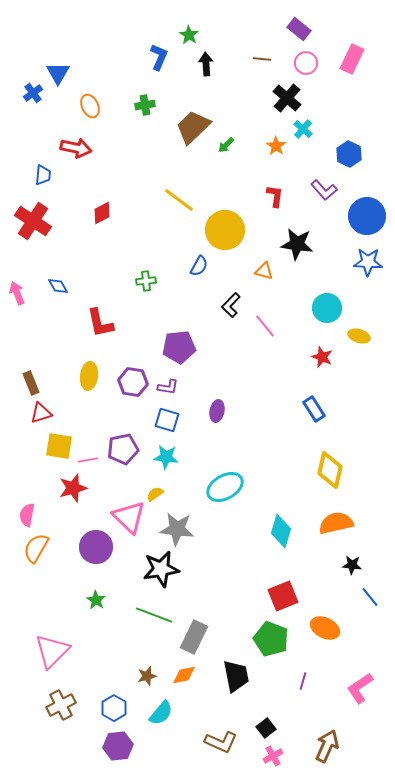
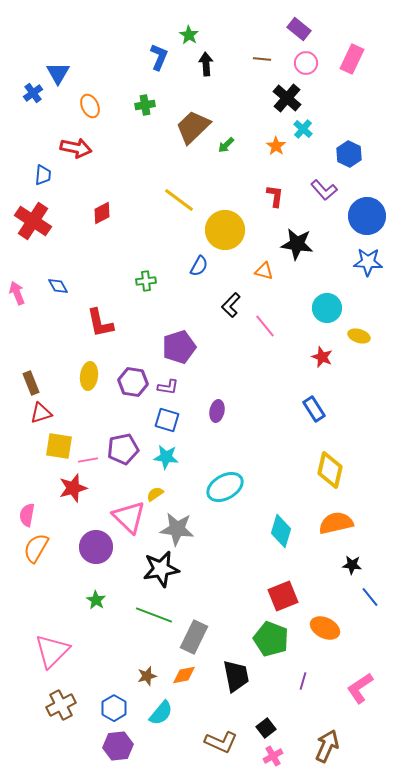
purple pentagon at (179, 347): rotated 12 degrees counterclockwise
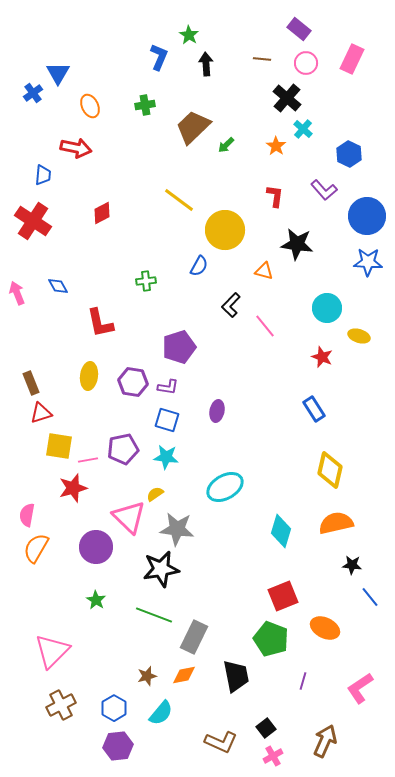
brown arrow at (327, 746): moved 2 px left, 5 px up
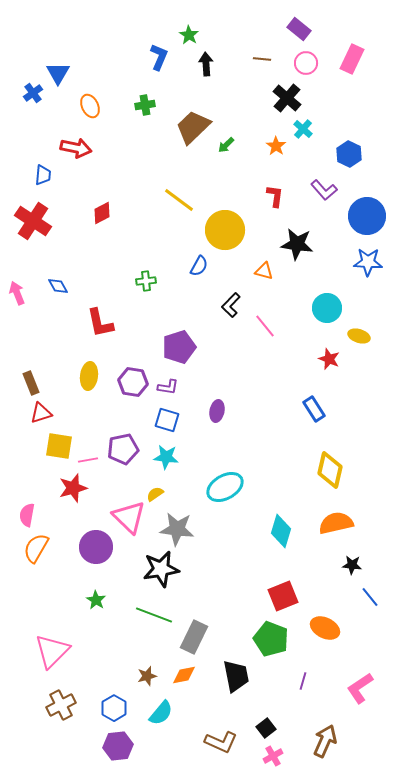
red star at (322, 357): moved 7 px right, 2 px down
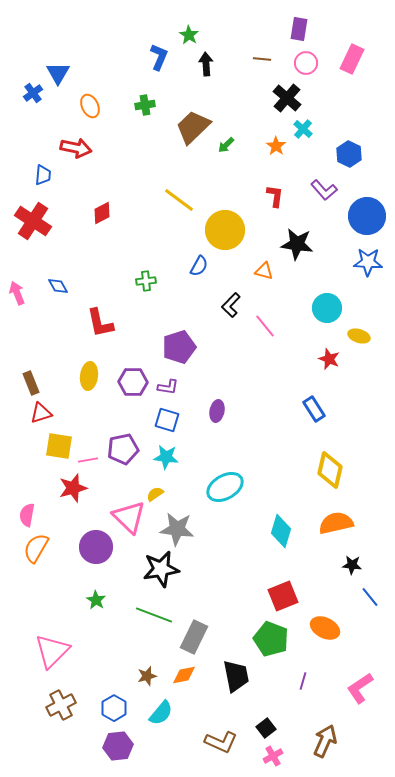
purple rectangle at (299, 29): rotated 60 degrees clockwise
purple hexagon at (133, 382): rotated 8 degrees counterclockwise
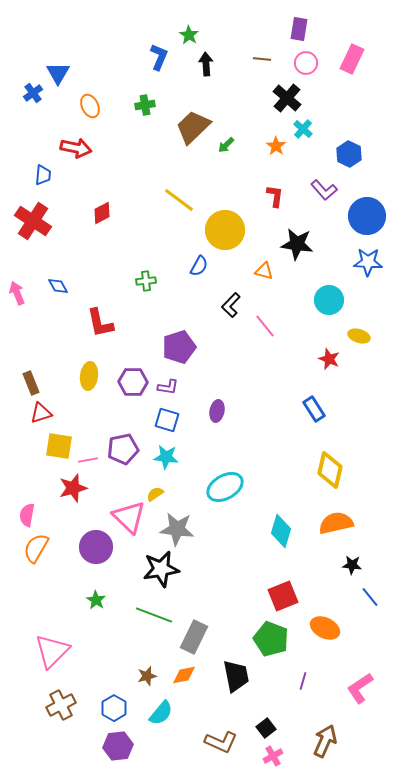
cyan circle at (327, 308): moved 2 px right, 8 px up
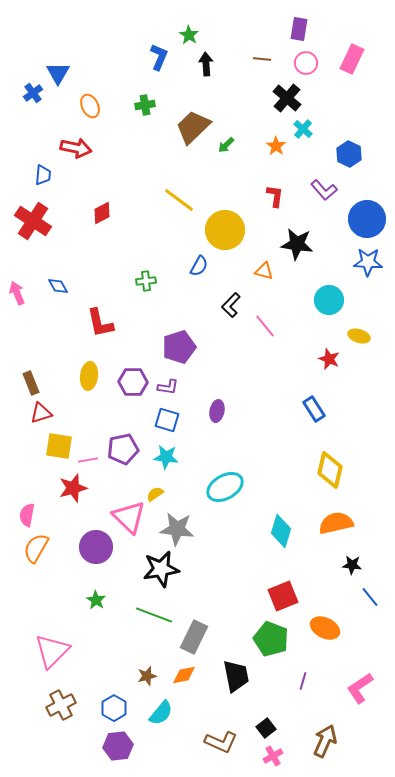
blue circle at (367, 216): moved 3 px down
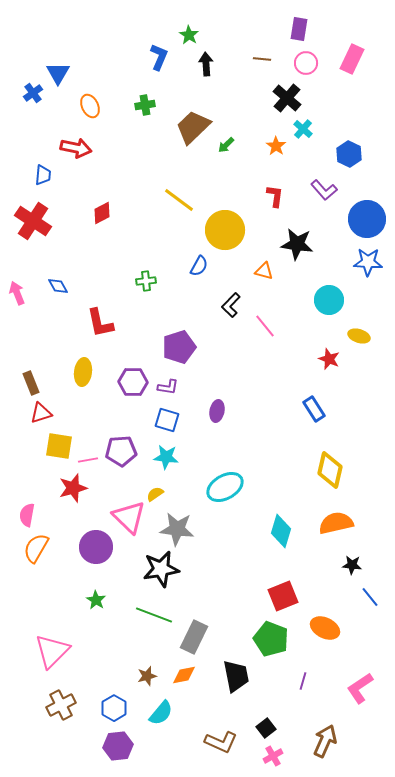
yellow ellipse at (89, 376): moved 6 px left, 4 px up
purple pentagon at (123, 449): moved 2 px left, 2 px down; rotated 8 degrees clockwise
